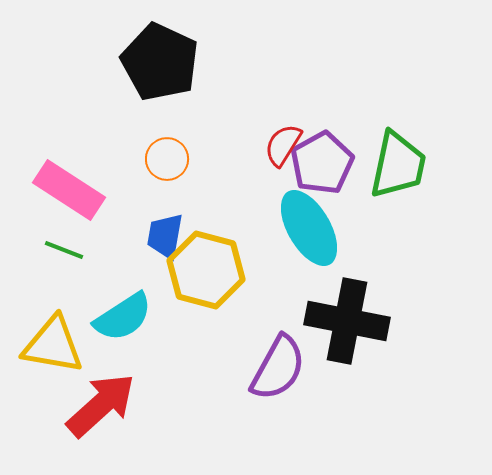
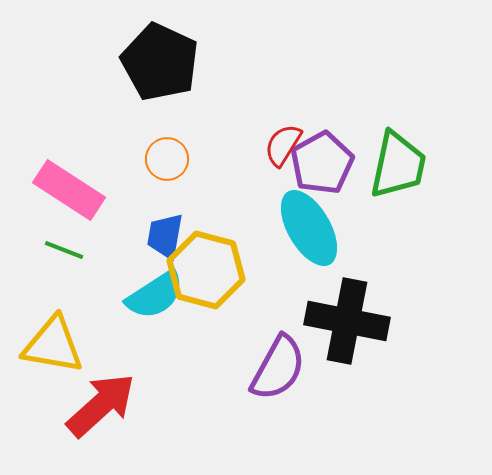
cyan semicircle: moved 32 px right, 22 px up
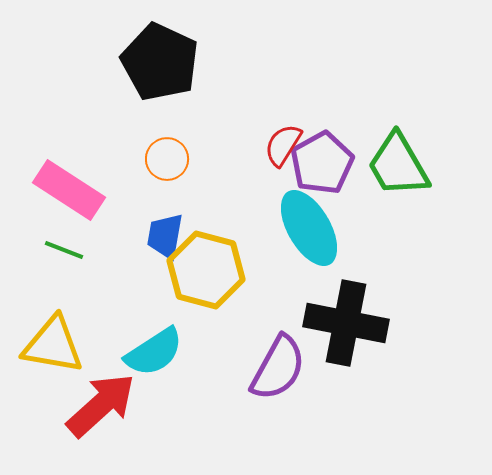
green trapezoid: rotated 138 degrees clockwise
cyan semicircle: moved 1 px left, 57 px down
black cross: moved 1 px left, 2 px down
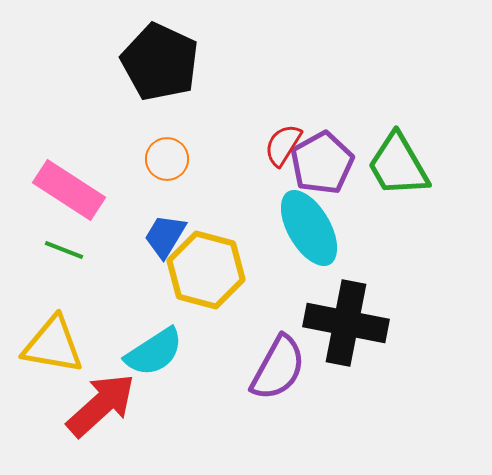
blue trapezoid: rotated 21 degrees clockwise
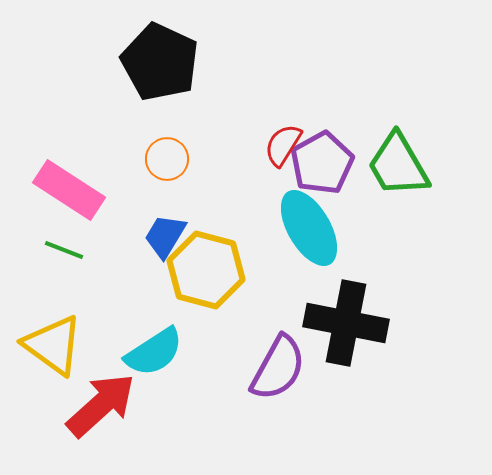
yellow triangle: rotated 26 degrees clockwise
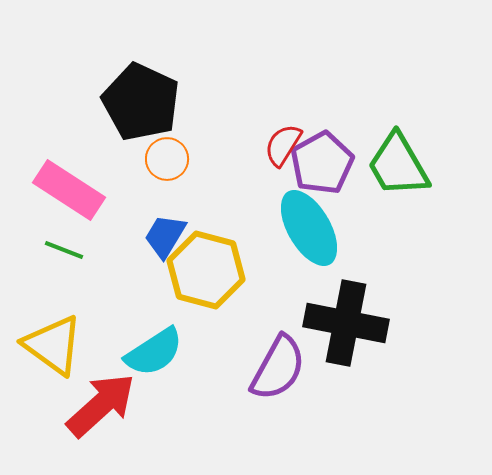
black pentagon: moved 19 px left, 40 px down
